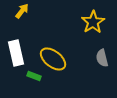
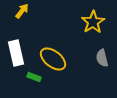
green rectangle: moved 1 px down
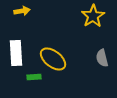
yellow arrow: rotated 42 degrees clockwise
yellow star: moved 6 px up
white rectangle: rotated 10 degrees clockwise
green rectangle: rotated 24 degrees counterclockwise
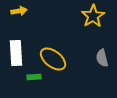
yellow arrow: moved 3 px left
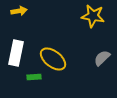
yellow star: rotated 30 degrees counterclockwise
white rectangle: rotated 15 degrees clockwise
gray semicircle: rotated 60 degrees clockwise
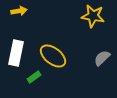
yellow ellipse: moved 3 px up
green rectangle: rotated 32 degrees counterclockwise
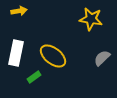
yellow star: moved 2 px left, 3 px down
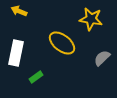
yellow arrow: rotated 147 degrees counterclockwise
yellow ellipse: moved 9 px right, 13 px up
green rectangle: moved 2 px right
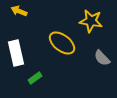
yellow star: moved 2 px down
white rectangle: rotated 25 degrees counterclockwise
gray semicircle: rotated 90 degrees counterclockwise
green rectangle: moved 1 px left, 1 px down
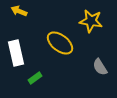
yellow ellipse: moved 2 px left
gray semicircle: moved 2 px left, 9 px down; rotated 12 degrees clockwise
